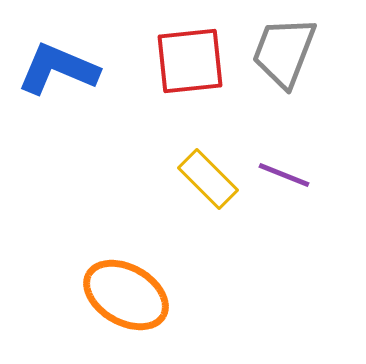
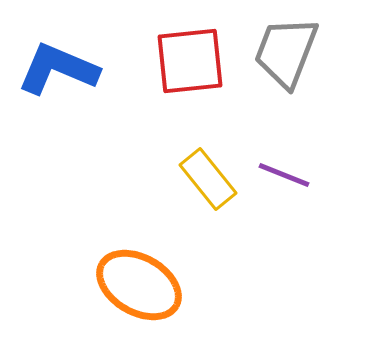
gray trapezoid: moved 2 px right
yellow rectangle: rotated 6 degrees clockwise
orange ellipse: moved 13 px right, 10 px up
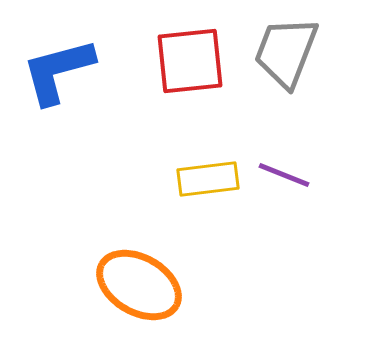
blue L-shape: moved 2 px down; rotated 38 degrees counterclockwise
yellow rectangle: rotated 58 degrees counterclockwise
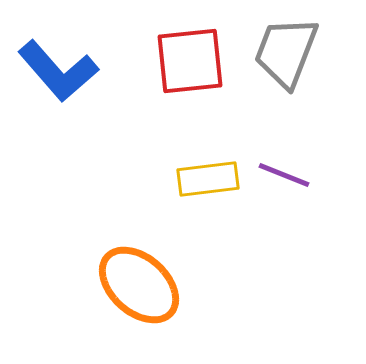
blue L-shape: rotated 116 degrees counterclockwise
orange ellipse: rotated 12 degrees clockwise
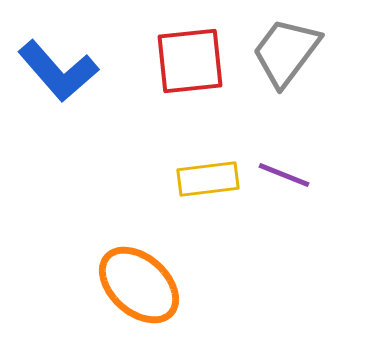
gray trapezoid: rotated 16 degrees clockwise
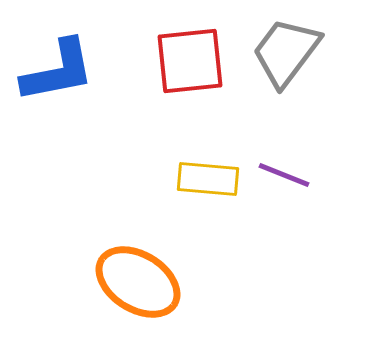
blue L-shape: rotated 60 degrees counterclockwise
yellow rectangle: rotated 12 degrees clockwise
orange ellipse: moved 1 px left, 3 px up; rotated 10 degrees counterclockwise
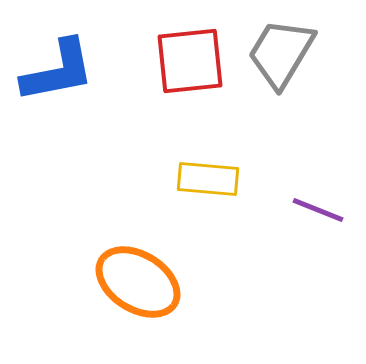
gray trapezoid: moved 5 px left, 1 px down; rotated 6 degrees counterclockwise
purple line: moved 34 px right, 35 px down
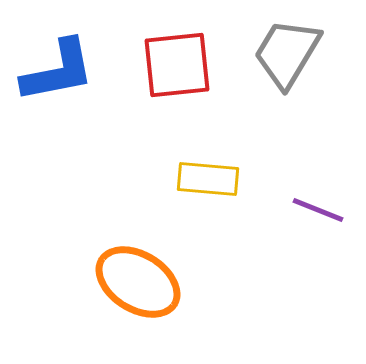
gray trapezoid: moved 6 px right
red square: moved 13 px left, 4 px down
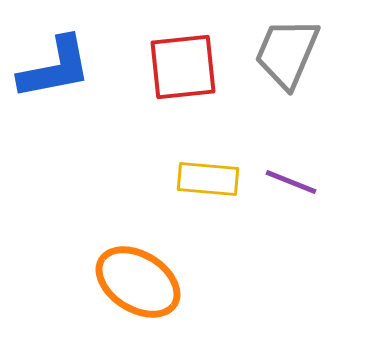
gray trapezoid: rotated 8 degrees counterclockwise
red square: moved 6 px right, 2 px down
blue L-shape: moved 3 px left, 3 px up
purple line: moved 27 px left, 28 px up
